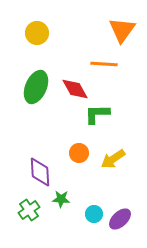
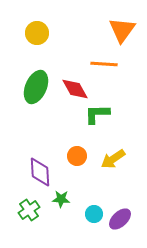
orange circle: moved 2 px left, 3 px down
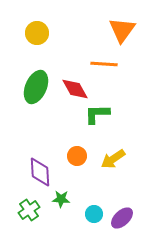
purple ellipse: moved 2 px right, 1 px up
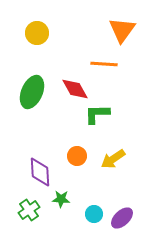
green ellipse: moved 4 px left, 5 px down
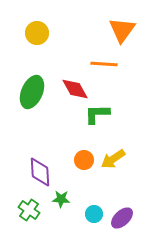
orange circle: moved 7 px right, 4 px down
green cross: rotated 20 degrees counterclockwise
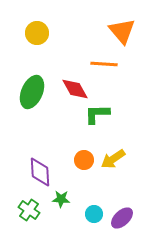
orange triangle: moved 1 px down; rotated 16 degrees counterclockwise
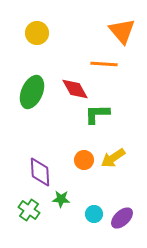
yellow arrow: moved 1 px up
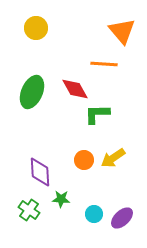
yellow circle: moved 1 px left, 5 px up
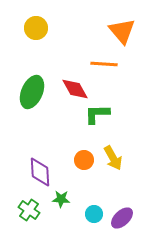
yellow arrow: rotated 85 degrees counterclockwise
